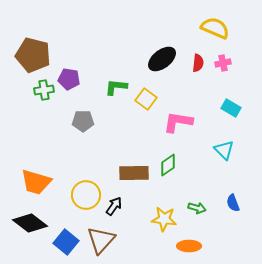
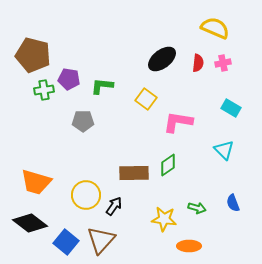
green L-shape: moved 14 px left, 1 px up
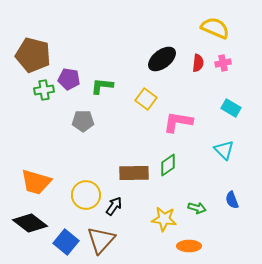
blue semicircle: moved 1 px left, 3 px up
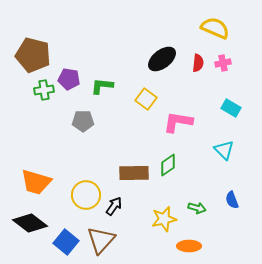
yellow star: rotated 20 degrees counterclockwise
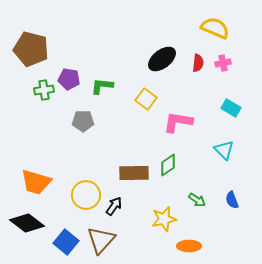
brown pentagon: moved 2 px left, 6 px up
green arrow: moved 8 px up; rotated 18 degrees clockwise
black diamond: moved 3 px left
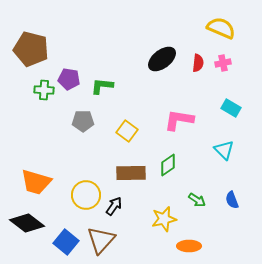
yellow semicircle: moved 6 px right
green cross: rotated 12 degrees clockwise
yellow square: moved 19 px left, 32 px down
pink L-shape: moved 1 px right, 2 px up
brown rectangle: moved 3 px left
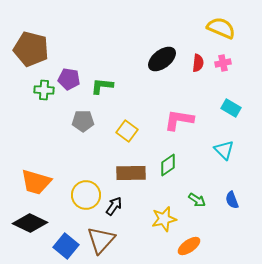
black diamond: moved 3 px right; rotated 12 degrees counterclockwise
blue square: moved 4 px down
orange ellipse: rotated 35 degrees counterclockwise
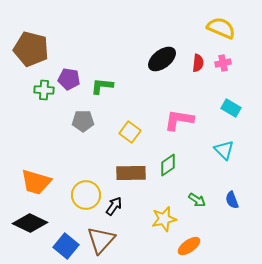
yellow square: moved 3 px right, 1 px down
